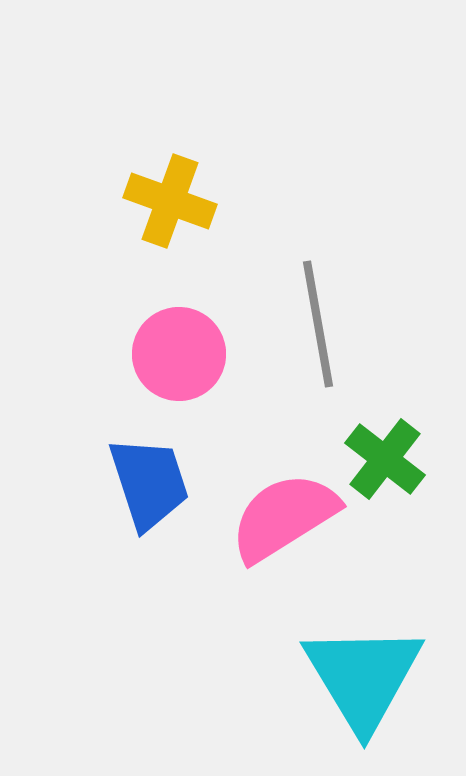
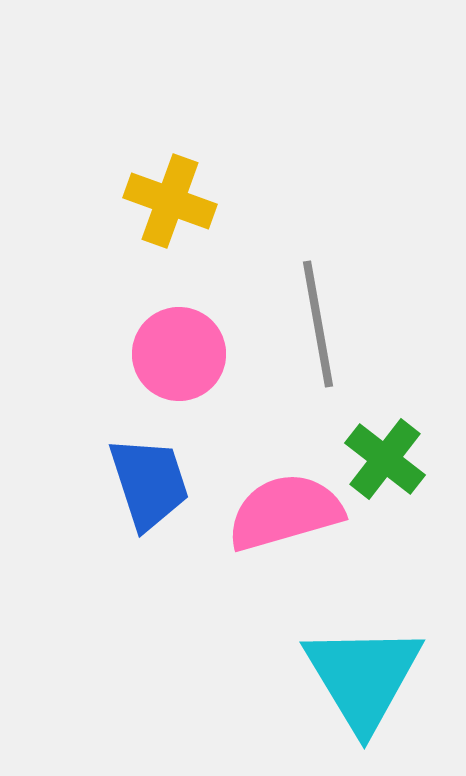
pink semicircle: moved 1 px right, 5 px up; rotated 16 degrees clockwise
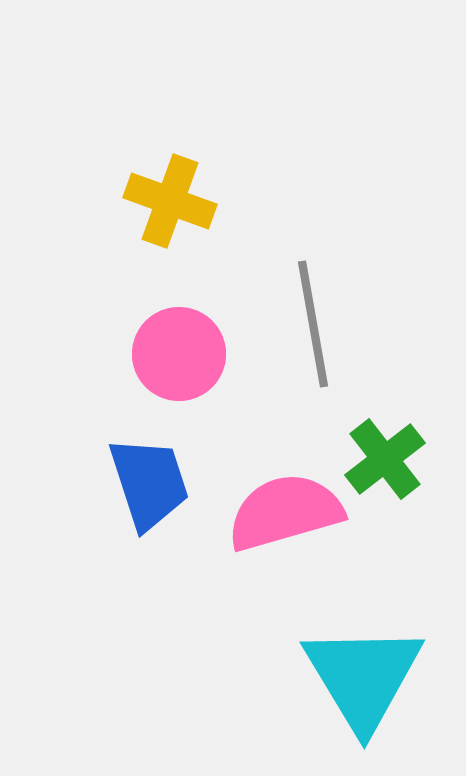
gray line: moved 5 px left
green cross: rotated 14 degrees clockwise
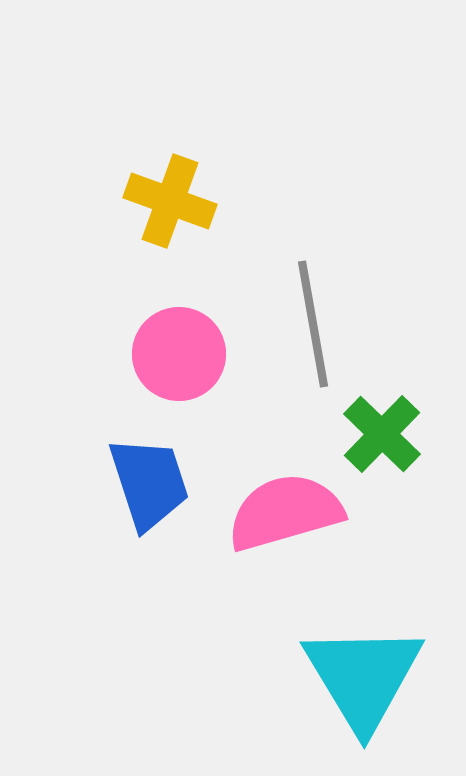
green cross: moved 3 px left, 25 px up; rotated 8 degrees counterclockwise
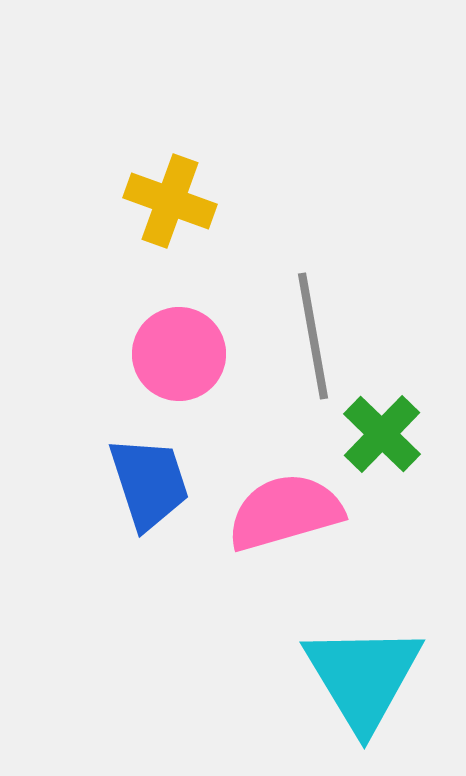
gray line: moved 12 px down
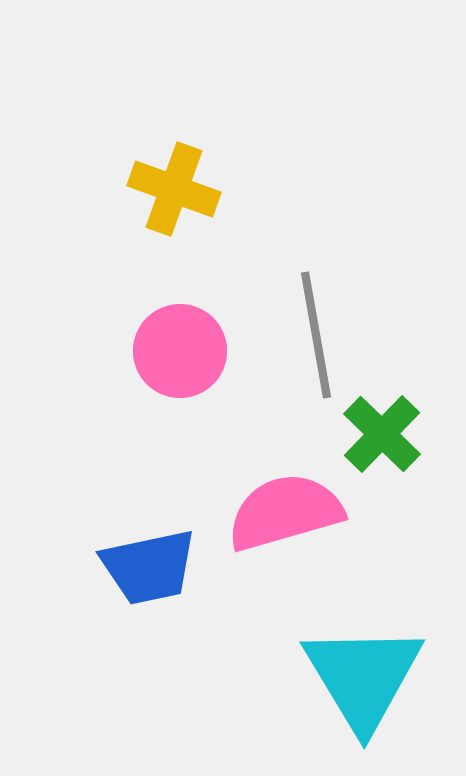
yellow cross: moved 4 px right, 12 px up
gray line: moved 3 px right, 1 px up
pink circle: moved 1 px right, 3 px up
blue trapezoid: moved 84 px down; rotated 96 degrees clockwise
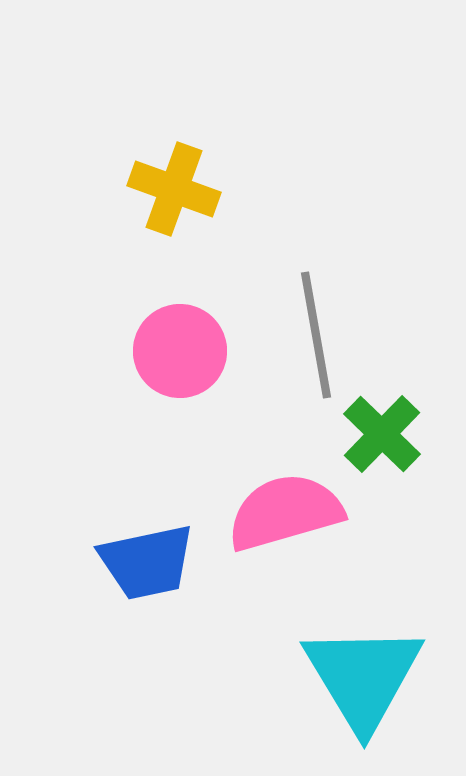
blue trapezoid: moved 2 px left, 5 px up
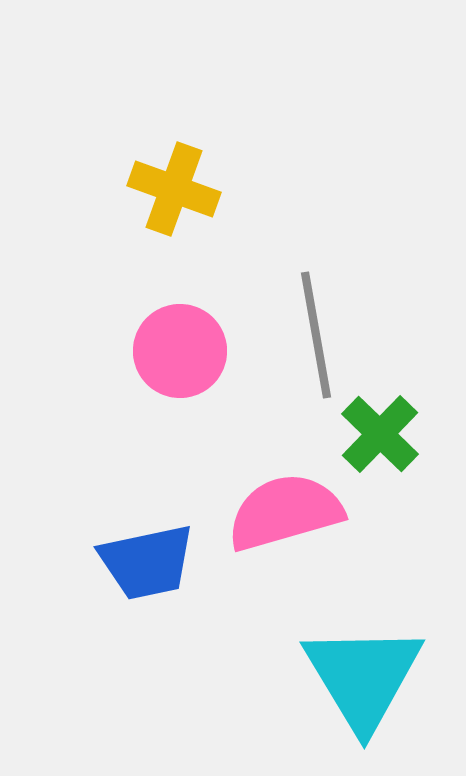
green cross: moved 2 px left
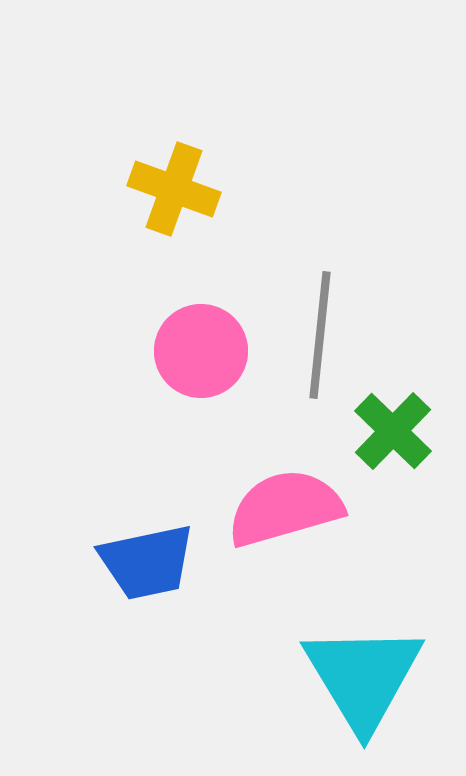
gray line: moved 4 px right; rotated 16 degrees clockwise
pink circle: moved 21 px right
green cross: moved 13 px right, 3 px up
pink semicircle: moved 4 px up
